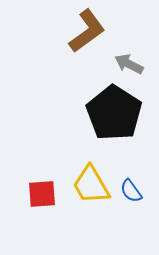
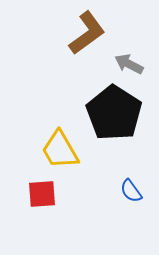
brown L-shape: moved 2 px down
yellow trapezoid: moved 31 px left, 35 px up
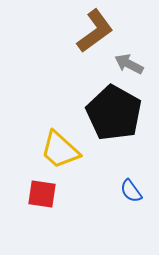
brown L-shape: moved 8 px right, 2 px up
black pentagon: rotated 4 degrees counterclockwise
yellow trapezoid: rotated 18 degrees counterclockwise
red square: rotated 12 degrees clockwise
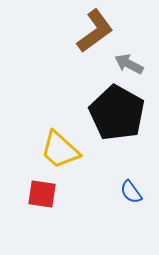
black pentagon: moved 3 px right
blue semicircle: moved 1 px down
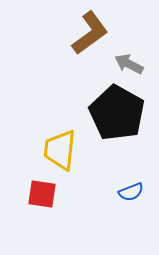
brown L-shape: moved 5 px left, 2 px down
yellow trapezoid: rotated 54 degrees clockwise
blue semicircle: rotated 75 degrees counterclockwise
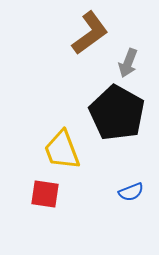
gray arrow: moved 1 px left, 1 px up; rotated 96 degrees counterclockwise
yellow trapezoid: moved 2 px right; rotated 27 degrees counterclockwise
red square: moved 3 px right
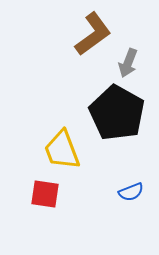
brown L-shape: moved 3 px right, 1 px down
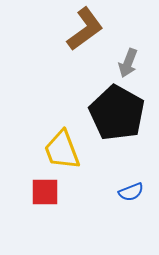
brown L-shape: moved 8 px left, 5 px up
red square: moved 2 px up; rotated 8 degrees counterclockwise
